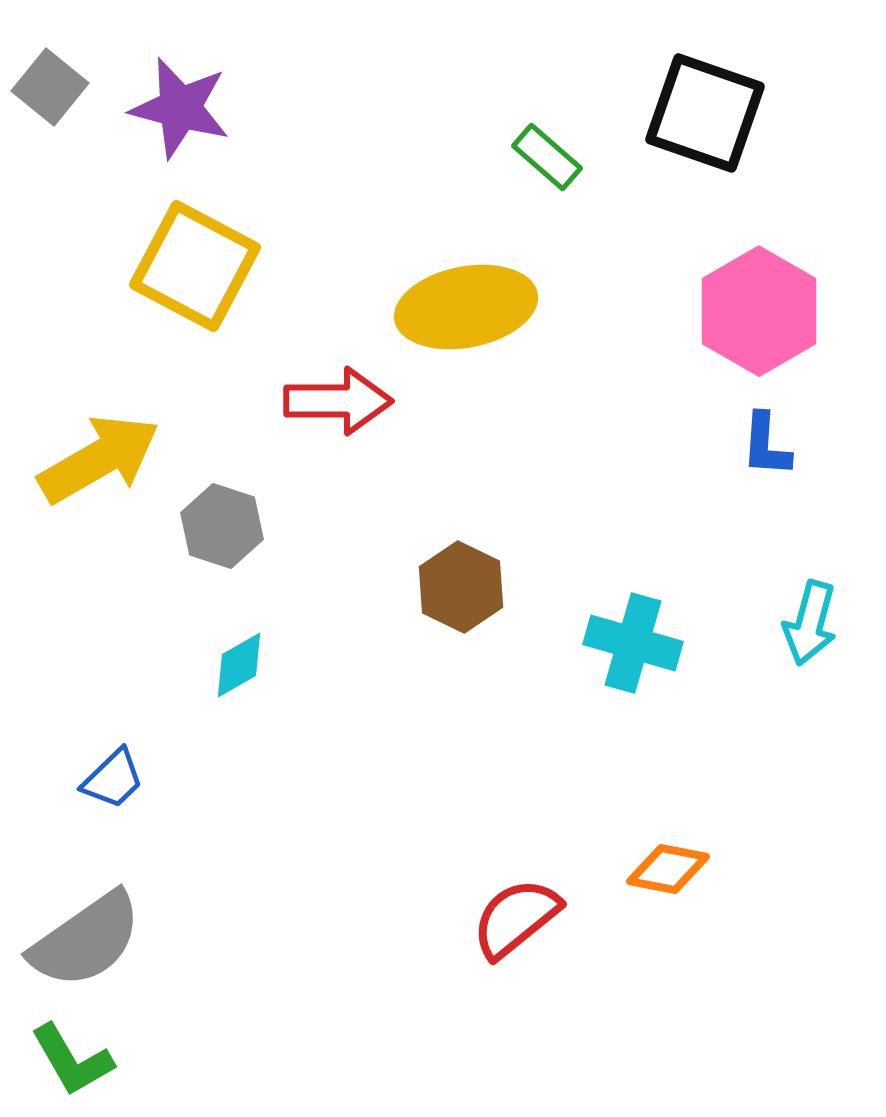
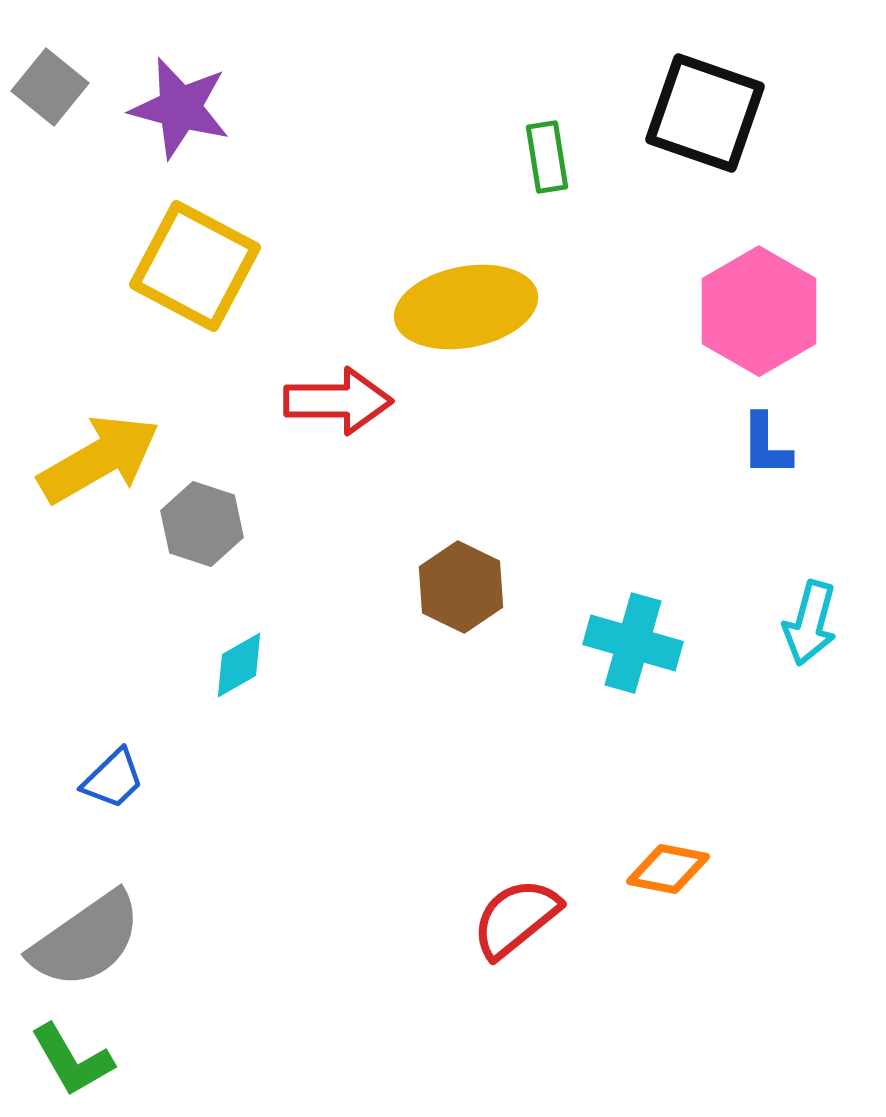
green rectangle: rotated 40 degrees clockwise
blue L-shape: rotated 4 degrees counterclockwise
gray hexagon: moved 20 px left, 2 px up
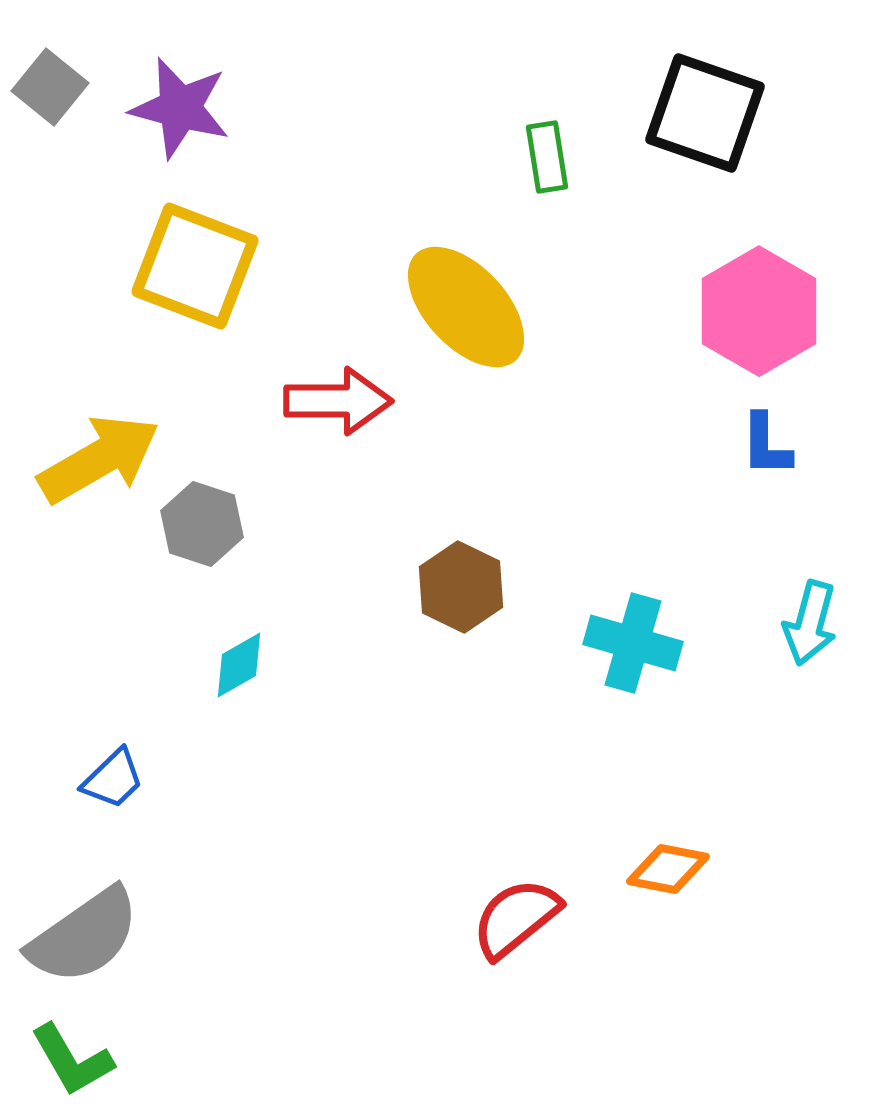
yellow square: rotated 7 degrees counterclockwise
yellow ellipse: rotated 58 degrees clockwise
gray semicircle: moved 2 px left, 4 px up
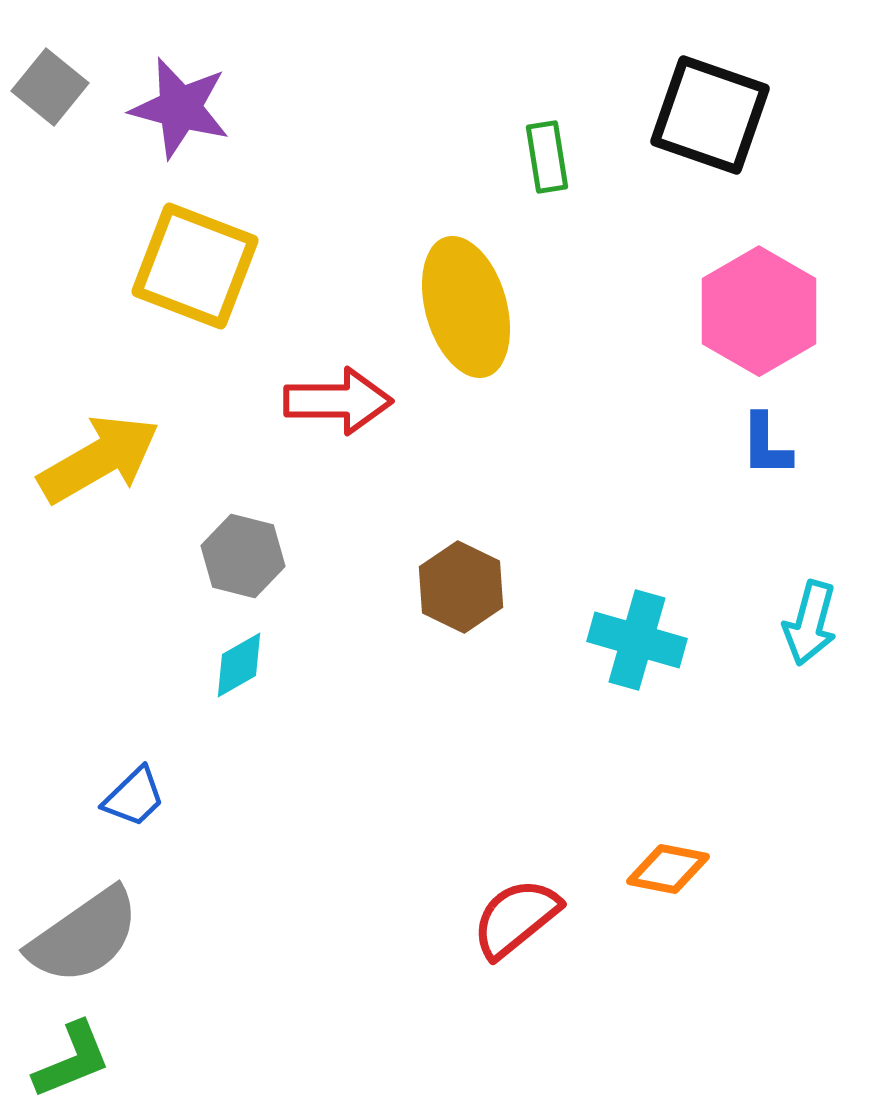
black square: moved 5 px right, 2 px down
yellow ellipse: rotated 27 degrees clockwise
gray hexagon: moved 41 px right, 32 px down; rotated 4 degrees counterclockwise
cyan cross: moved 4 px right, 3 px up
blue trapezoid: moved 21 px right, 18 px down
green L-shape: rotated 82 degrees counterclockwise
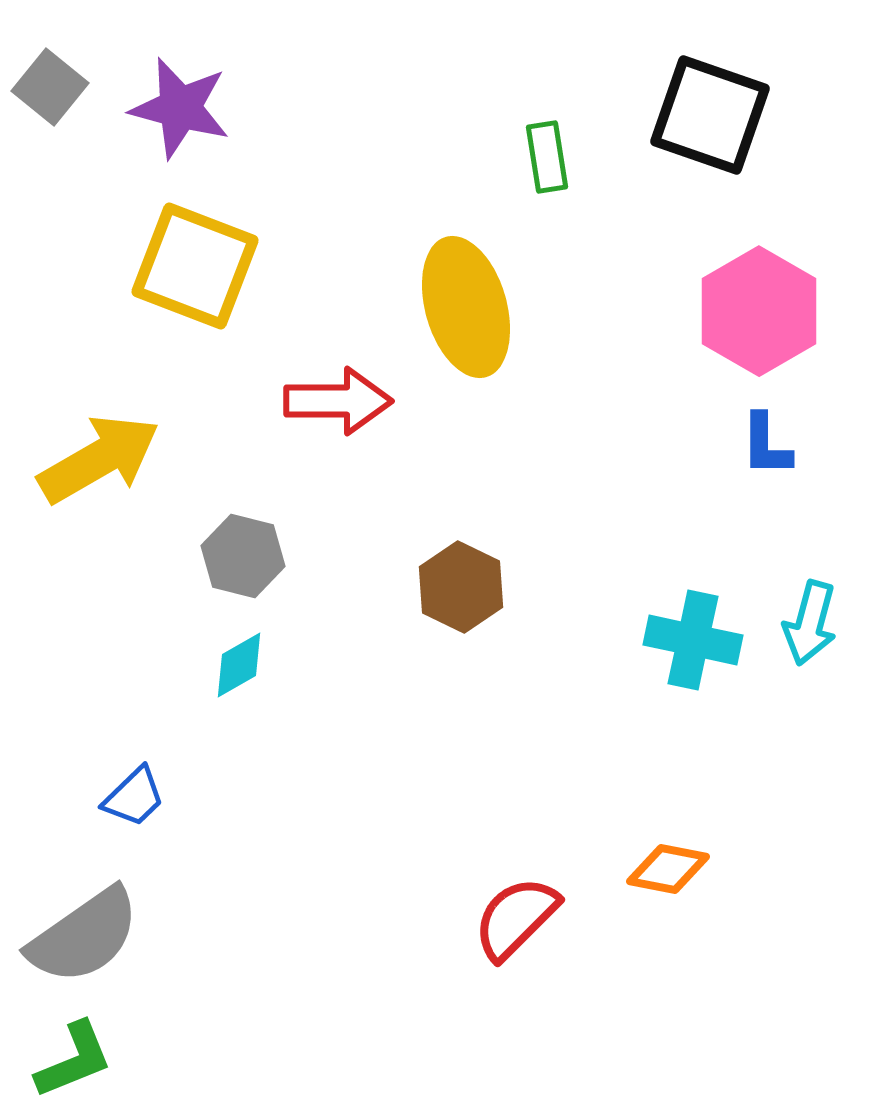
cyan cross: moved 56 px right; rotated 4 degrees counterclockwise
red semicircle: rotated 6 degrees counterclockwise
green L-shape: moved 2 px right
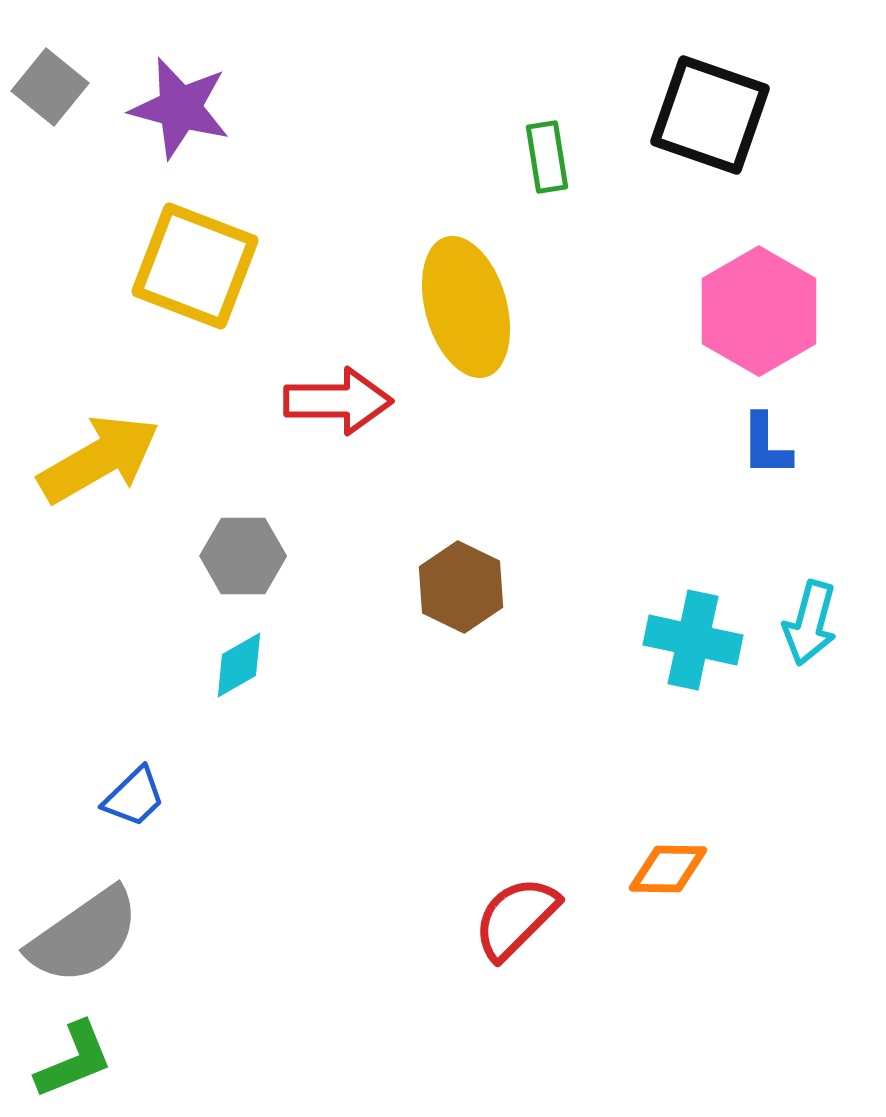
gray hexagon: rotated 14 degrees counterclockwise
orange diamond: rotated 10 degrees counterclockwise
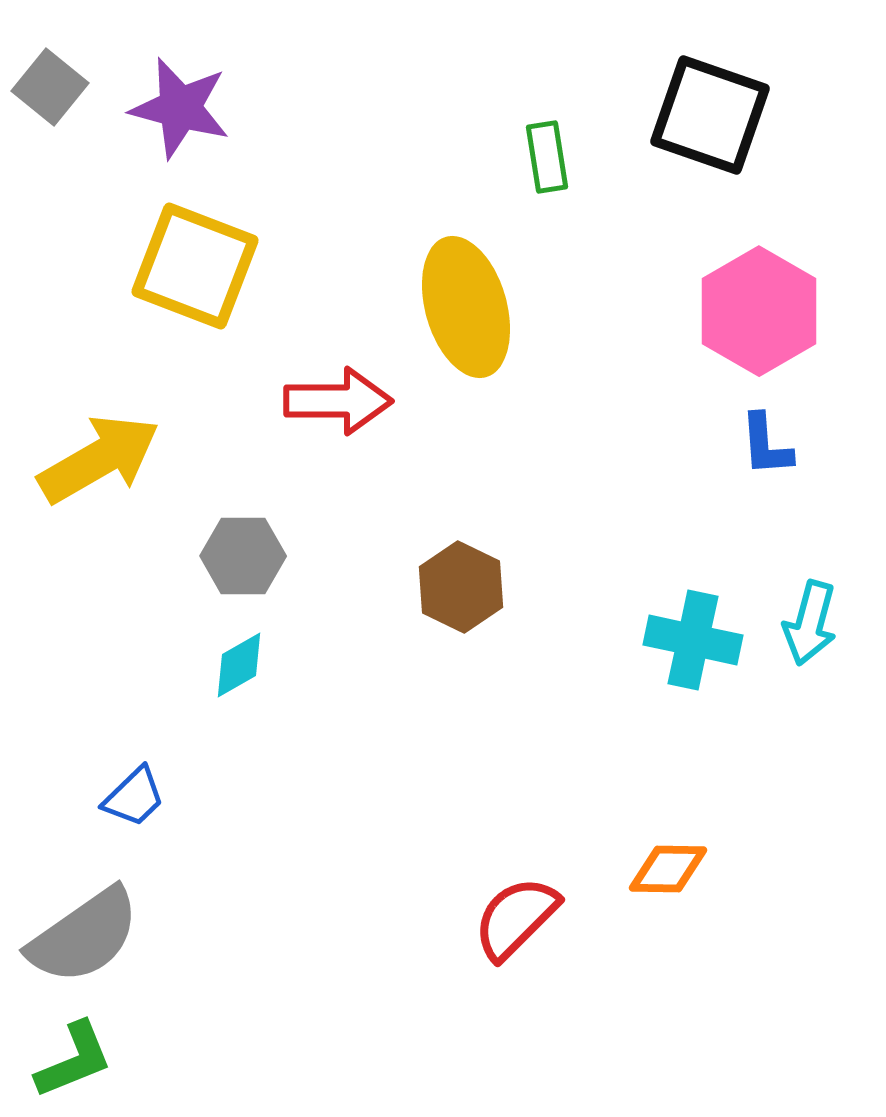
blue L-shape: rotated 4 degrees counterclockwise
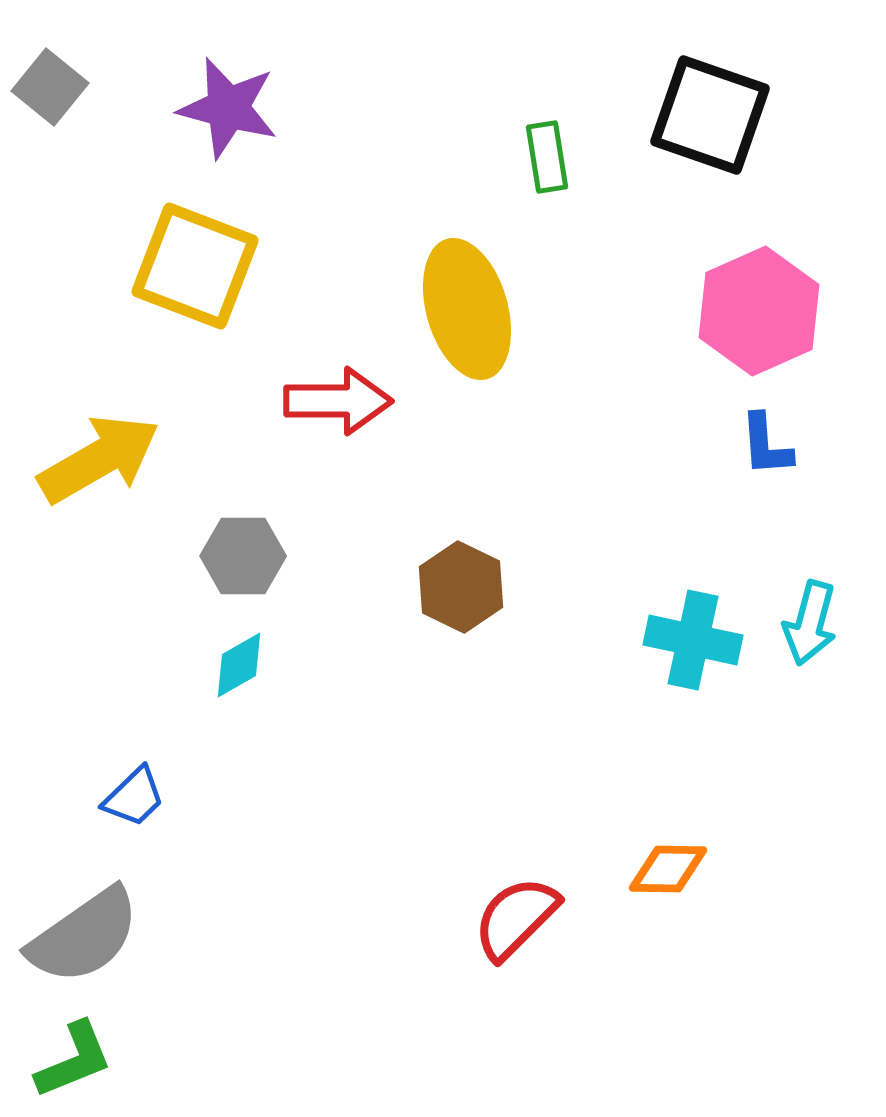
purple star: moved 48 px right
yellow ellipse: moved 1 px right, 2 px down
pink hexagon: rotated 6 degrees clockwise
